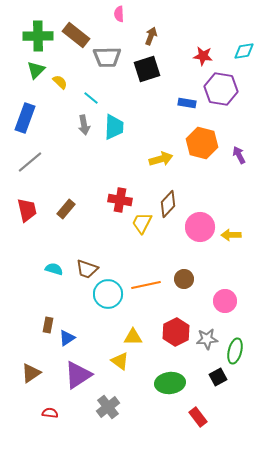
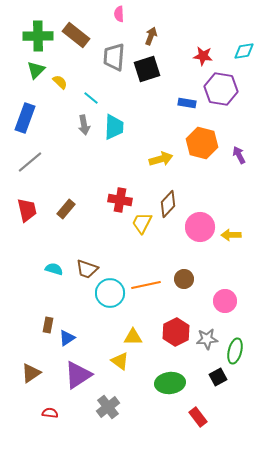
gray trapezoid at (107, 57): moved 7 px right; rotated 96 degrees clockwise
cyan circle at (108, 294): moved 2 px right, 1 px up
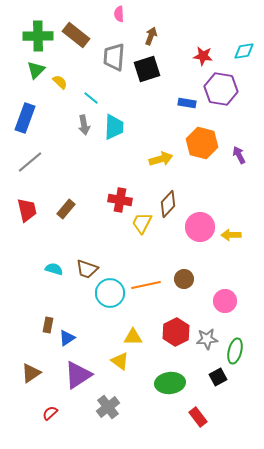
red semicircle at (50, 413): rotated 49 degrees counterclockwise
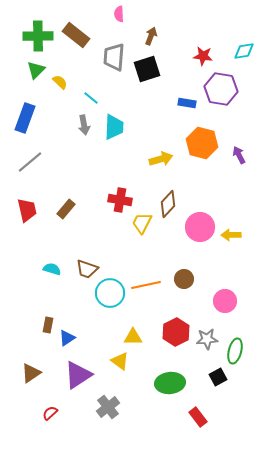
cyan semicircle at (54, 269): moved 2 px left
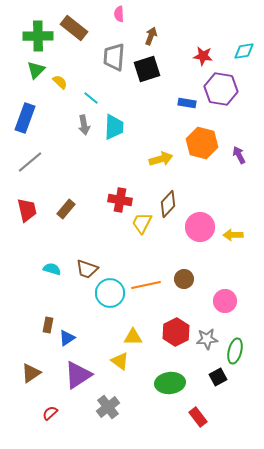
brown rectangle at (76, 35): moved 2 px left, 7 px up
yellow arrow at (231, 235): moved 2 px right
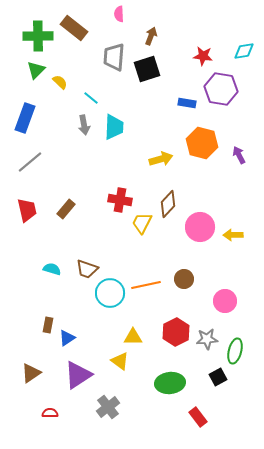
red semicircle at (50, 413): rotated 42 degrees clockwise
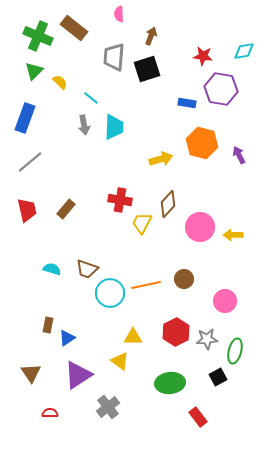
green cross at (38, 36): rotated 24 degrees clockwise
green triangle at (36, 70): moved 2 px left, 1 px down
brown triangle at (31, 373): rotated 30 degrees counterclockwise
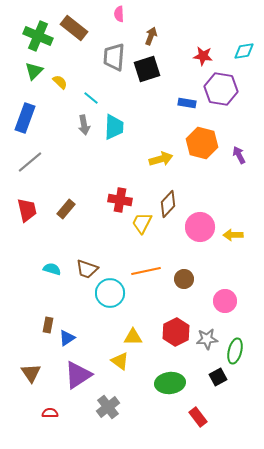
orange line at (146, 285): moved 14 px up
